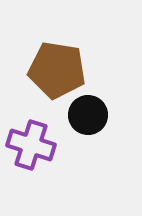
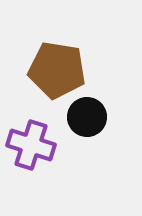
black circle: moved 1 px left, 2 px down
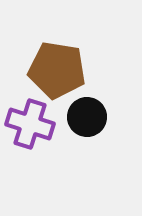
purple cross: moved 1 px left, 21 px up
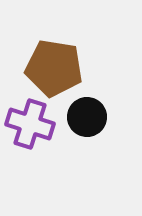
brown pentagon: moved 3 px left, 2 px up
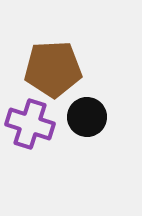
brown pentagon: moved 1 px left, 1 px down; rotated 12 degrees counterclockwise
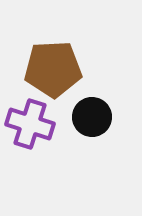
black circle: moved 5 px right
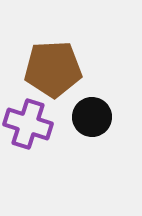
purple cross: moved 2 px left
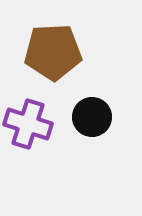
brown pentagon: moved 17 px up
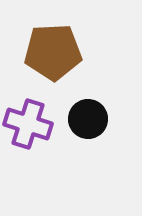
black circle: moved 4 px left, 2 px down
